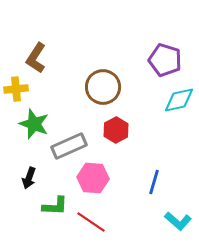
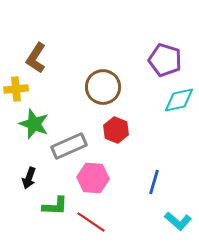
red hexagon: rotated 10 degrees counterclockwise
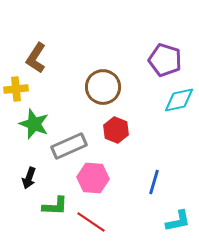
cyan L-shape: rotated 52 degrees counterclockwise
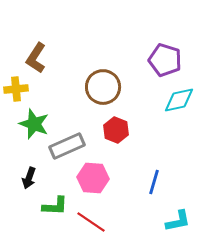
gray rectangle: moved 2 px left
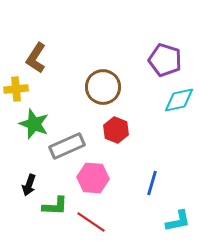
black arrow: moved 7 px down
blue line: moved 2 px left, 1 px down
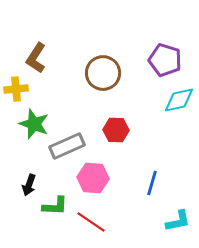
brown circle: moved 14 px up
red hexagon: rotated 20 degrees counterclockwise
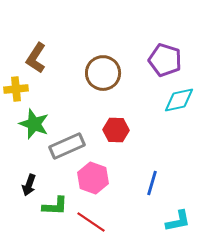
pink hexagon: rotated 16 degrees clockwise
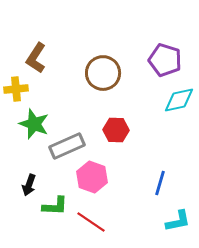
pink hexagon: moved 1 px left, 1 px up
blue line: moved 8 px right
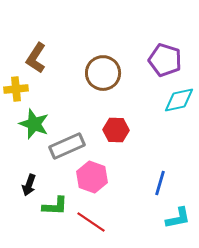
cyan L-shape: moved 3 px up
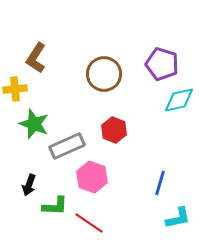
purple pentagon: moved 3 px left, 4 px down
brown circle: moved 1 px right, 1 px down
yellow cross: moved 1 px left
red hexagon: moved 2 px left; rotated 20 degrees clockwise
red line: moved 2 px left, 1 px down
